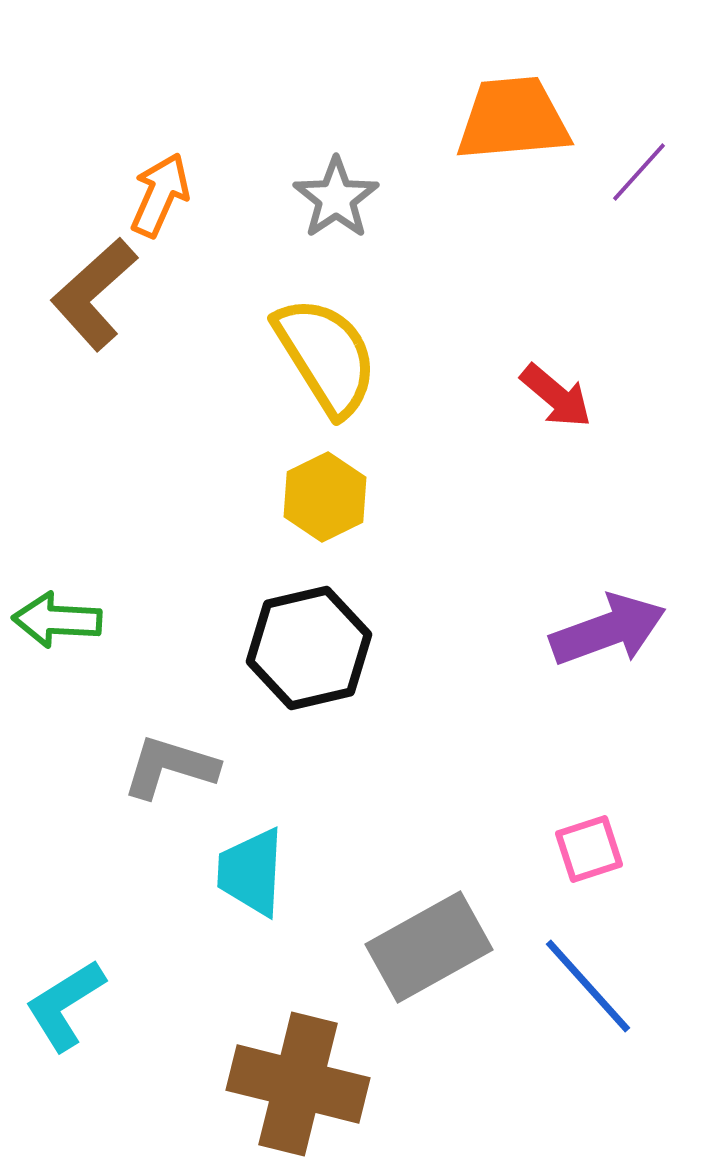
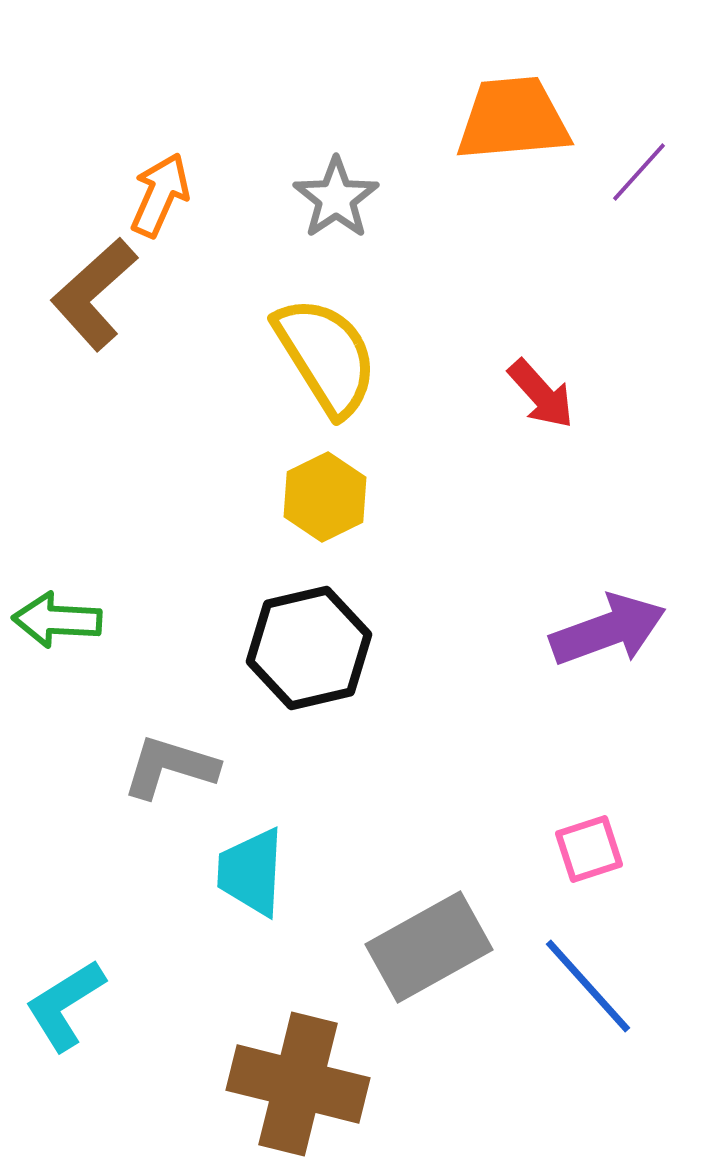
red arrow: moved 15 px left, 2 px up; rotated 8 degrees clockwise
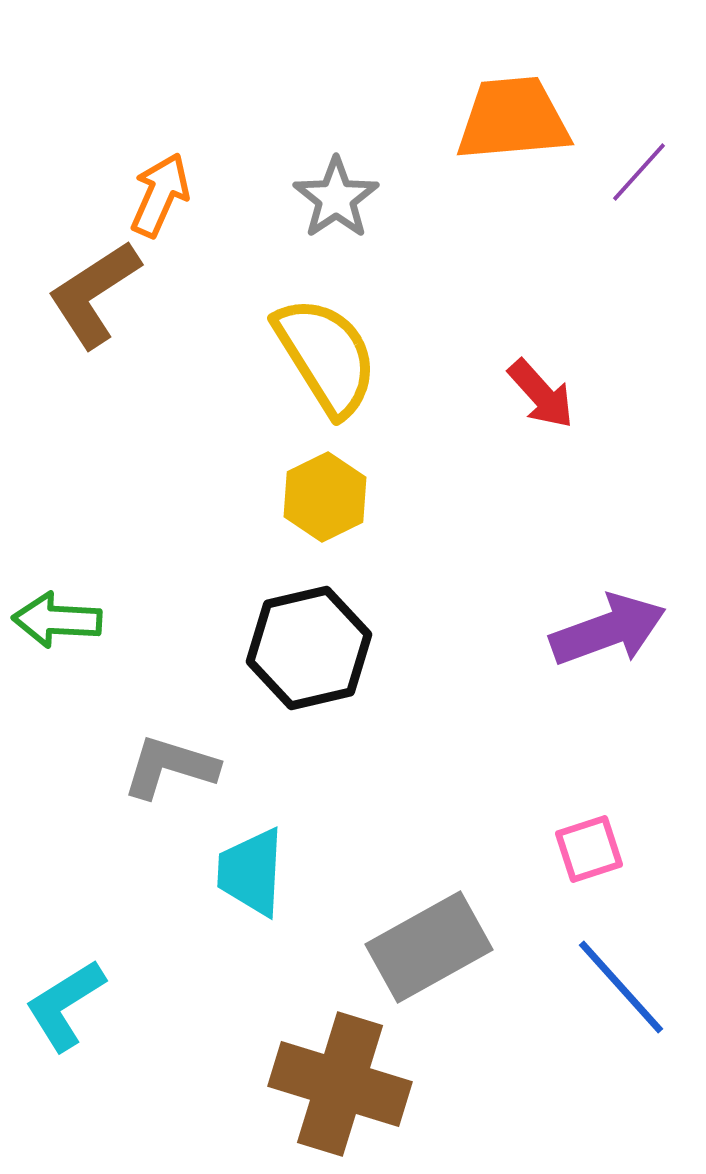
brown L-shape: rotated 9 degrees clockwise
blue line: moved 33 px right, 1 px down
brown cross: moved 42 px right; rotated 3 degrees clockwise
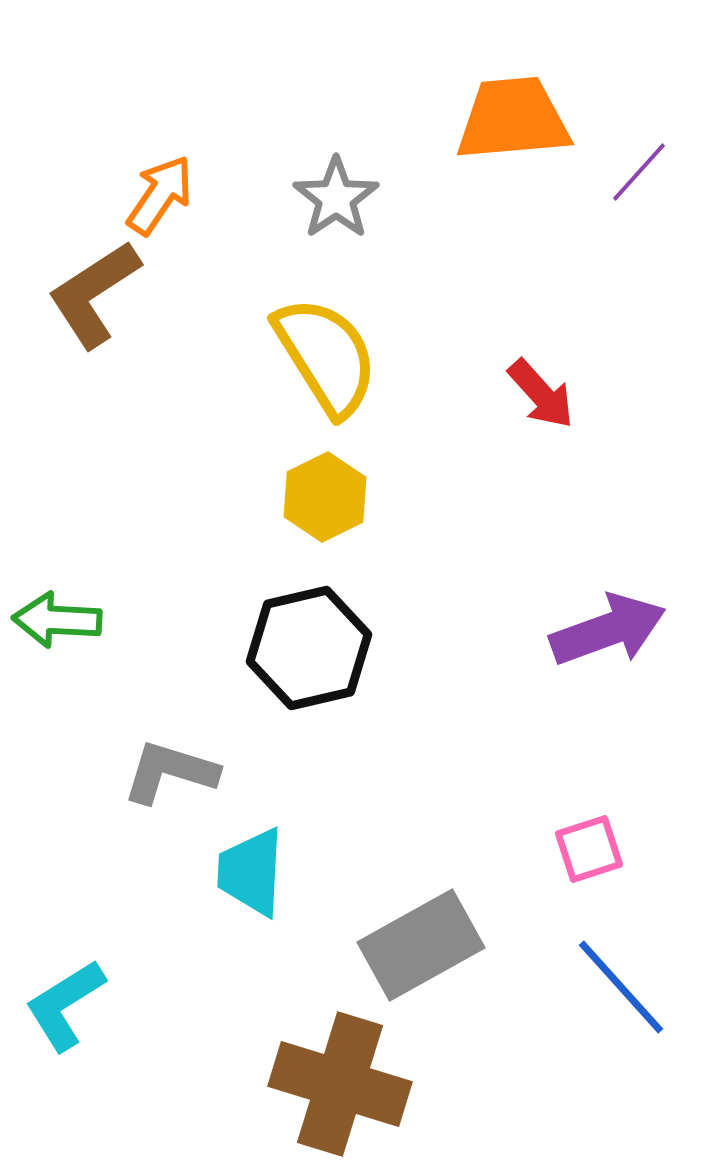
orange arrow: rotated 10 degrees clockwise
gray L-shape: moved 5 px down
gray rectangle: moved 8 px left, 2 px up
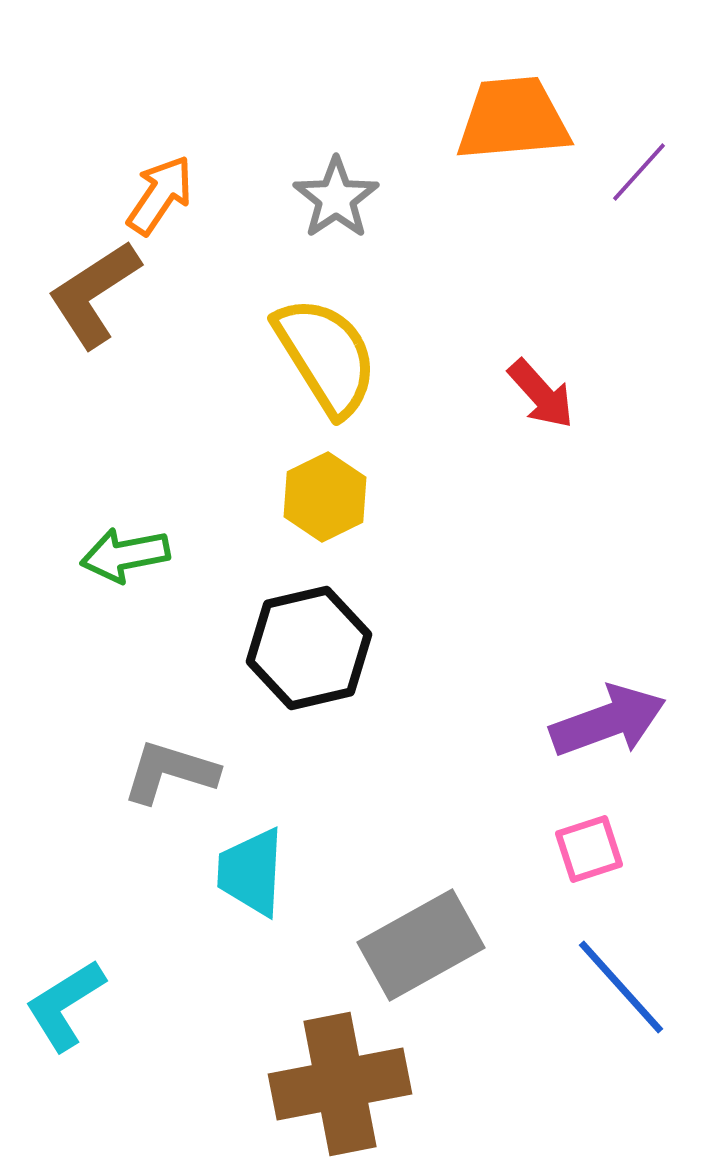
green arrow: moved 68 px right, 65 px up; rotated 14 degrees counterclockwise
purple arrow: moved 91 px down
brown cross: rotated 28 degrees counterclockwise
